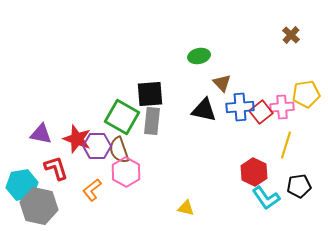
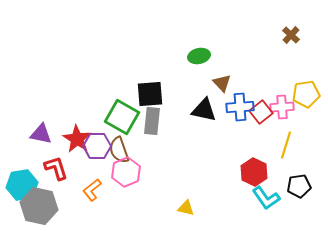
red star: rotated 12 degrees clockwise
pink hexagon: rotated 8 degrees clockwise
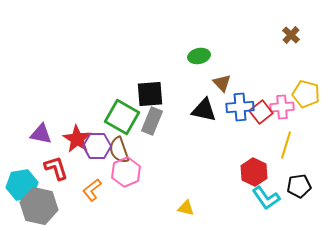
yellow pentagon: rotated 24 degrees clockwise
gray rectangle: rotated 16 degrees clockwise
